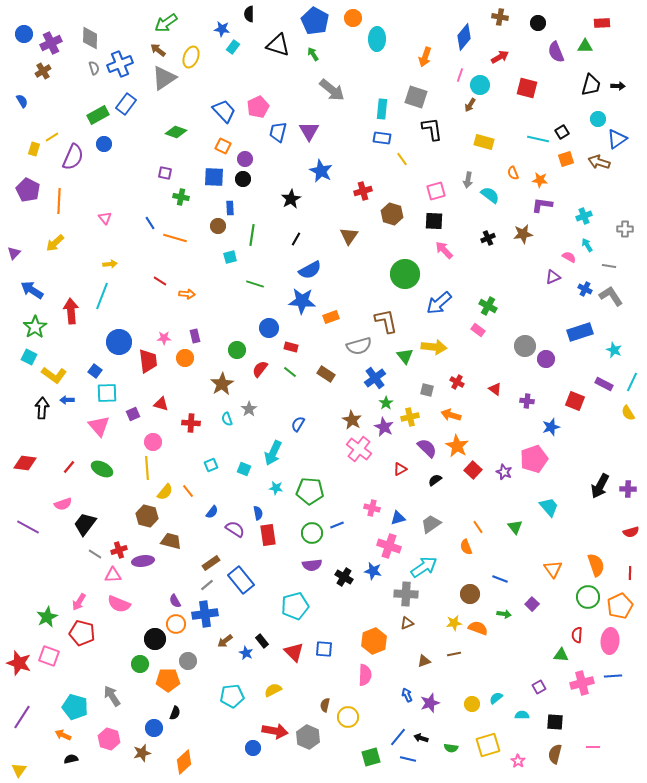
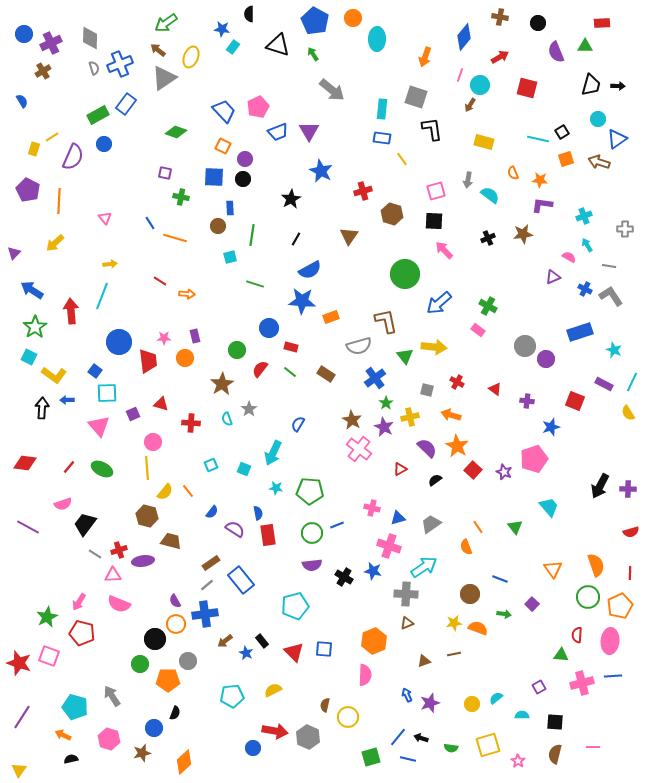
blue trapezoid at (278, 132): rotated 125 degrees counterclockwise
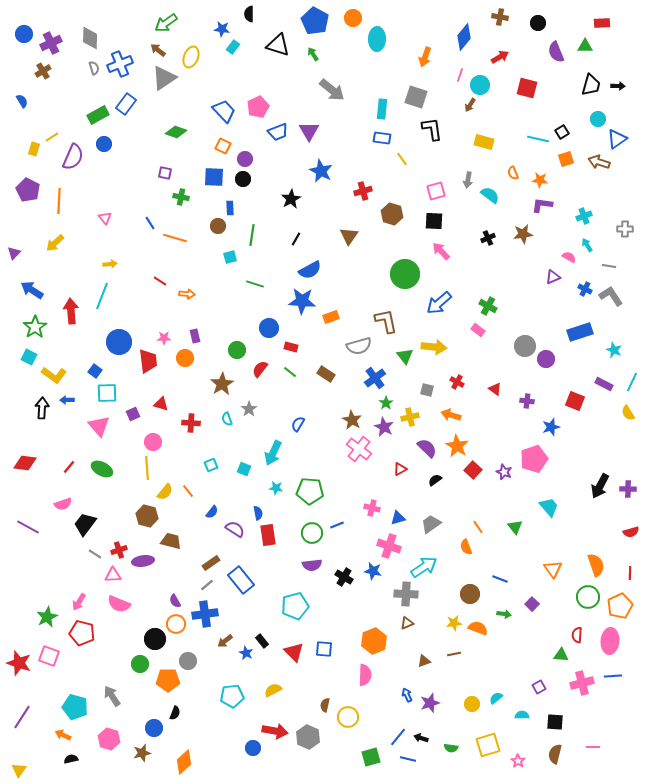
pink arrow at (444, 250): moved 3 px left, 1 px down
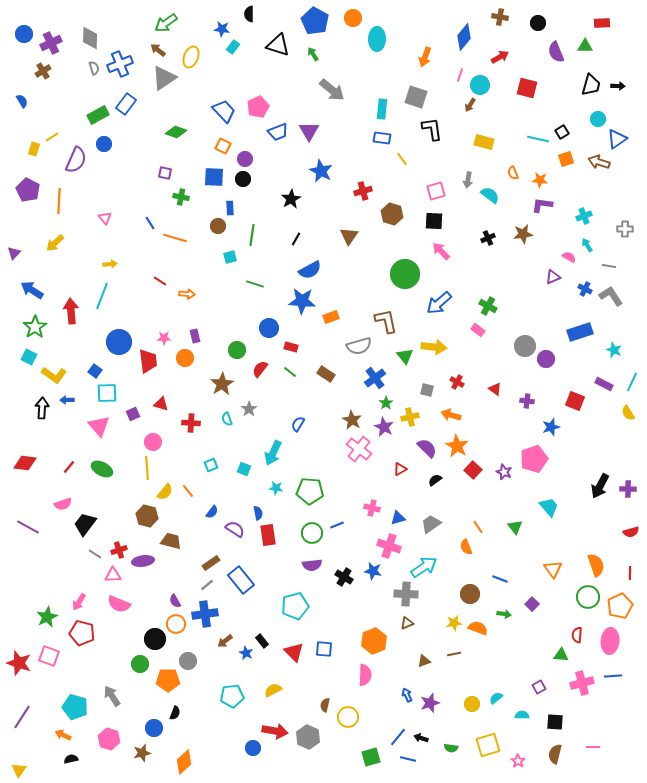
purple semicircle at (73, 157): moved 3 px right, 3 px down
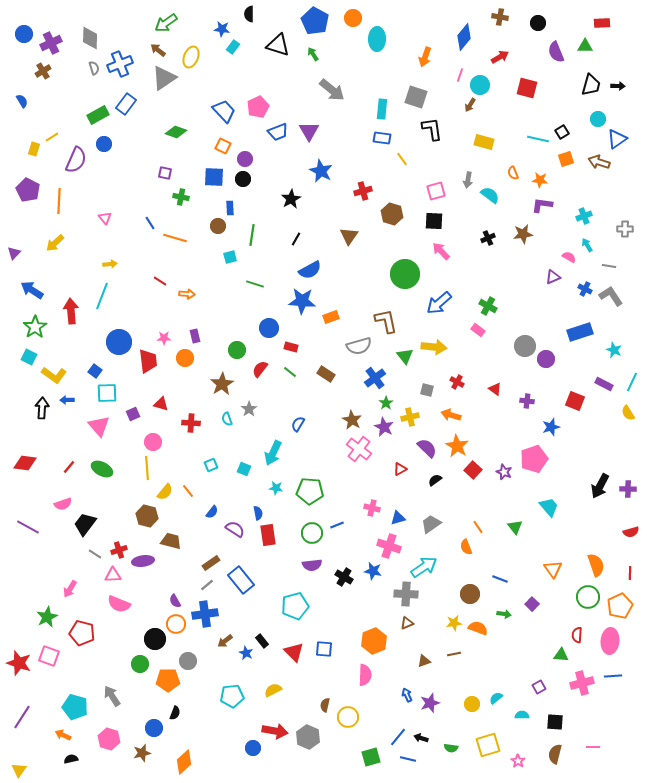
pink arrow at (79, 602): moved 9 px left, 13 px up
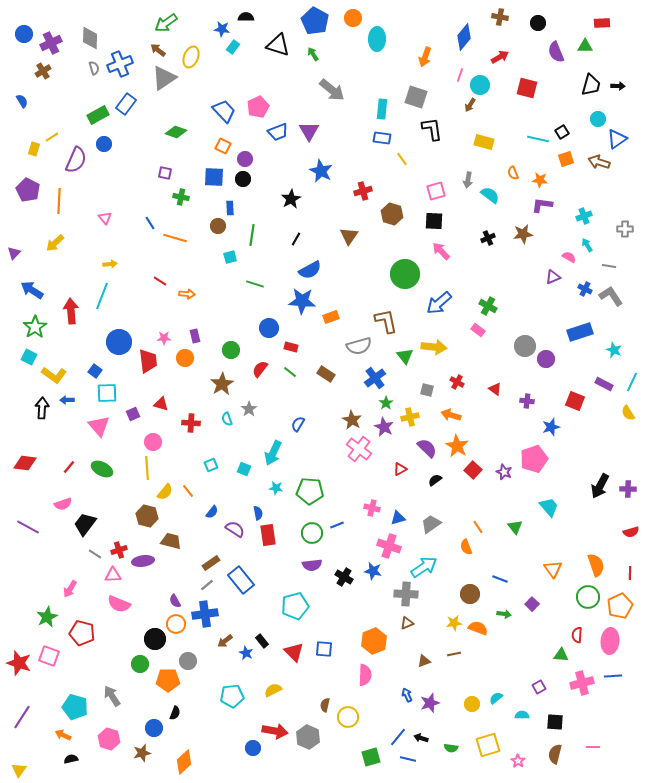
black semicircle at (249, 14): moved 3 px left, 3 px down; rotated 91 degrees clockwise
green circle at (237, 350): moved 6 px left
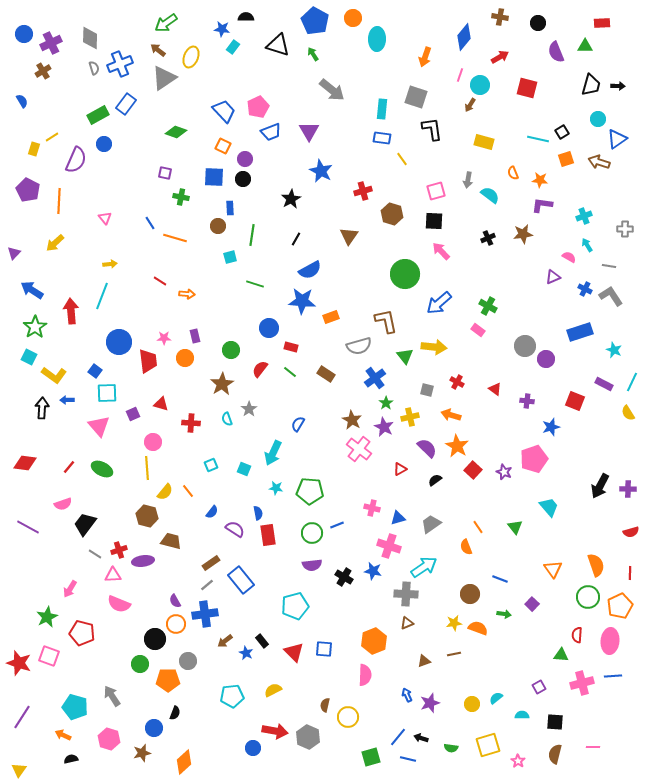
blue trapezoid at (278, 132): moved 7 px left
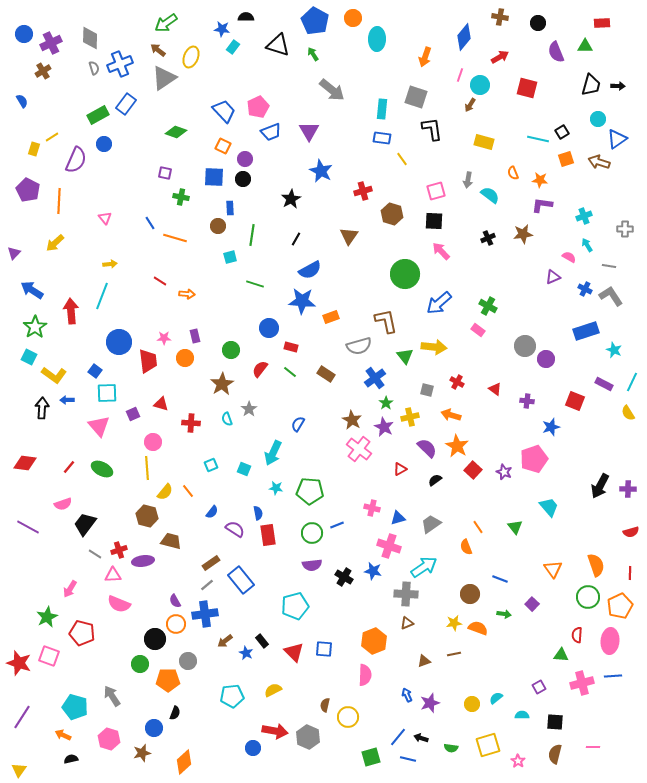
blue rectangle at (580, 332): moved 6 px right, 1 px up
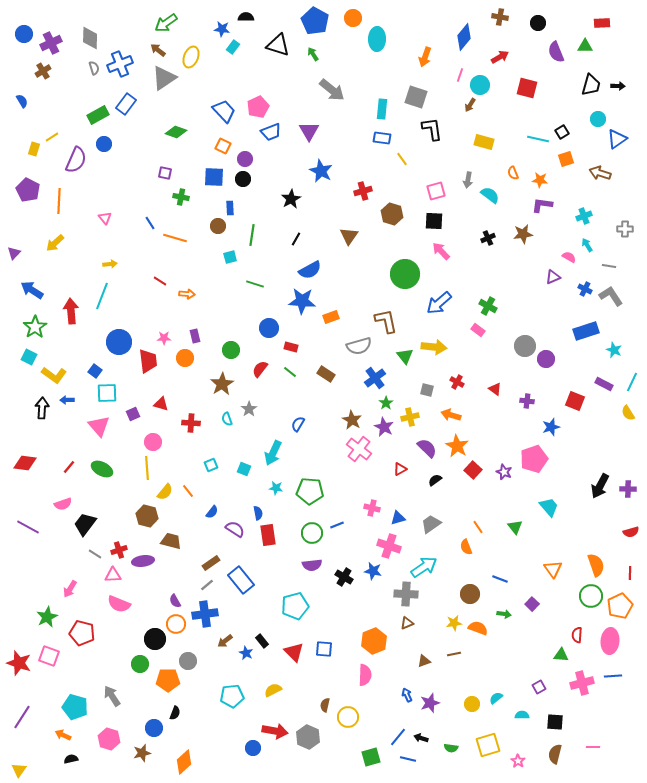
brown arrow at (599, 162): moved 1 px right, 11 px down
green circle at (588, 597): moved 3 px right, 1 px up
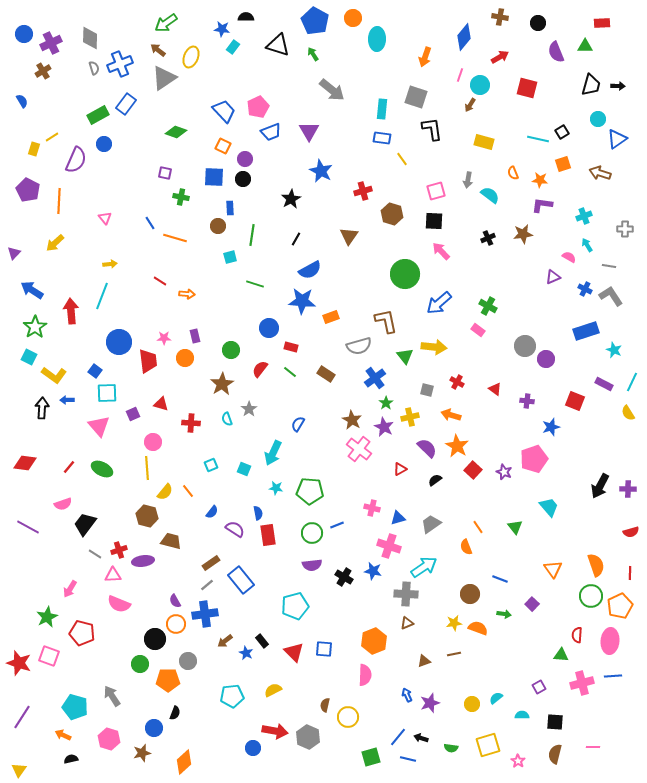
orange square at (566, 159): moved 3 px left, 5 px down
